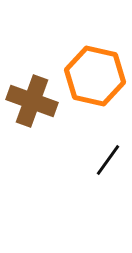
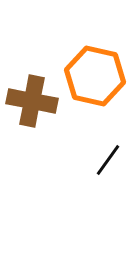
brown cross: rotated 9 degrees counterclockwise
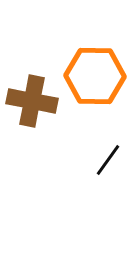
orange hexagon: rotated 12 degrees counterclockwise
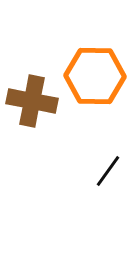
black line: moved 11 px down
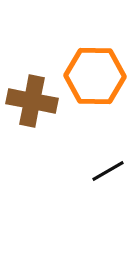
black line: rotated 24 degrees clockwise
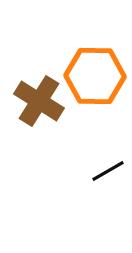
brown cross: moved 7 px right; rotated 21 degrees clockwise
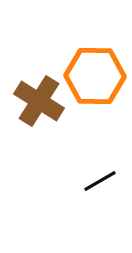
black line: moved 8 px left, 10 px down
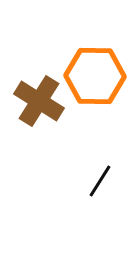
black line: rotated 28 degrees counterclockwise
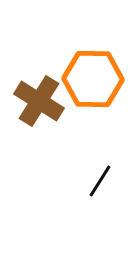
orange hexagon: moved 2 px left, 3 px down
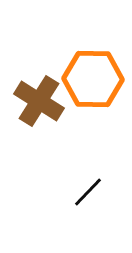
black line: moved 12 px left, 11 px down; rotated 12 degrees clockwise
